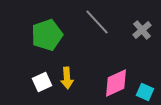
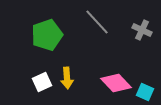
gray cross: rotated 24 degrees counterclockwise
pink diamond: rotated 72 degrees clockwise
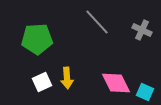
green pentagon: moved 10 px left, 4 px down; rotated 16 degrees clockwise
pink diamond: rotated 16 degrees clockwise
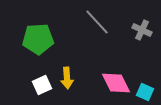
green pentagon: moved 1 px right
white square: moved 3 px down
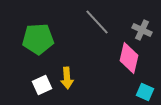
pink diamond: moved 13 px right, 25 px up; rotated 40 degrees clockwise
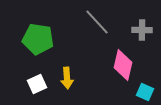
gray cross: rotated 24 degrees counterclockwise
green pentagon: rotated 12 degrees clockwise
pink diamond: moved 6 px left, 7 px down
white square: moved 5 px left, 1 px up
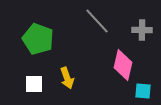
gray line: moved 1 px up
green pentagon: rotated 12 degrees clockwise
yellow arrow: rotated 15 degrees counterclockwise
white square: moved 3 px left; rotated 24 degrees clockwise
cyan square: moved 2 px left, 1 px up; rotated 18 degrees counterclockwise
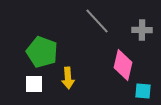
green pentagon: moved 4 px right, 13 px down
yellow arrow: moved 1 px right; rotated 15 degrees clockwise
